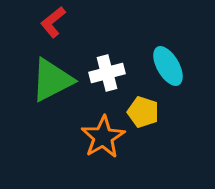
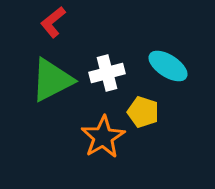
cyan ellipse: rotated 27 degrees counterclockwise
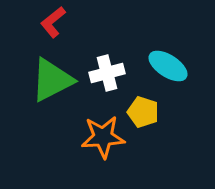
orange star: rotated 27 degrees clockwise
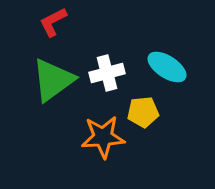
red L-shape: rotated 12 degrees clockwise
cyan ellipse: moved 1 px left, 1 px down
green triangle: moved 1 px right; rotated 9 degrees counterclockwise
yellow pentagon: rotated 24 degrees counterclockwise
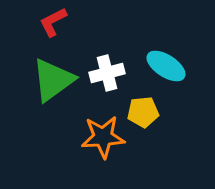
cyan ellipse: moved 1 px left, 1 px up
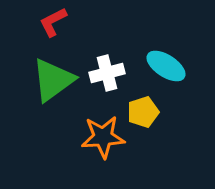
yellow pentagon: rotated 12 degrees counterclockwise
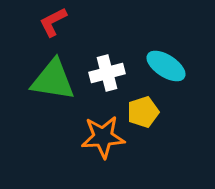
green triangle: rotated 45 degrees clockwise
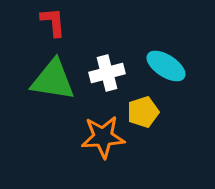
red L-shape: rotated 112 degrees clockwise
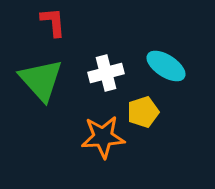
white cross: moved 1 px left
green triangle: moved 12 px left; rotated 39 degrees clockwise
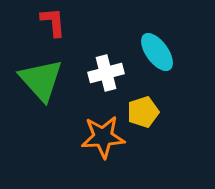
cyan ellipse: moved 9 px left, 14 px up; rotated 21 degrees clockwise
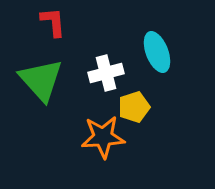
cyan ellipse: rotated 15 degrees clockwise
yellow pentagon: moved 9 px left, 5 px up
